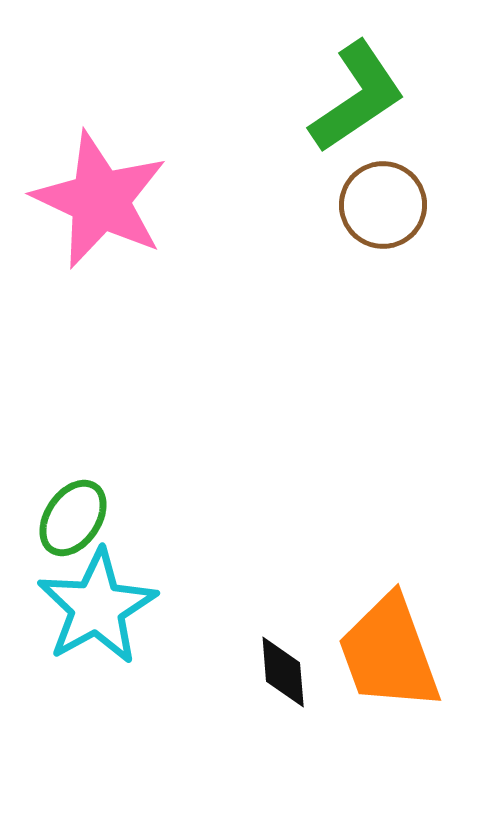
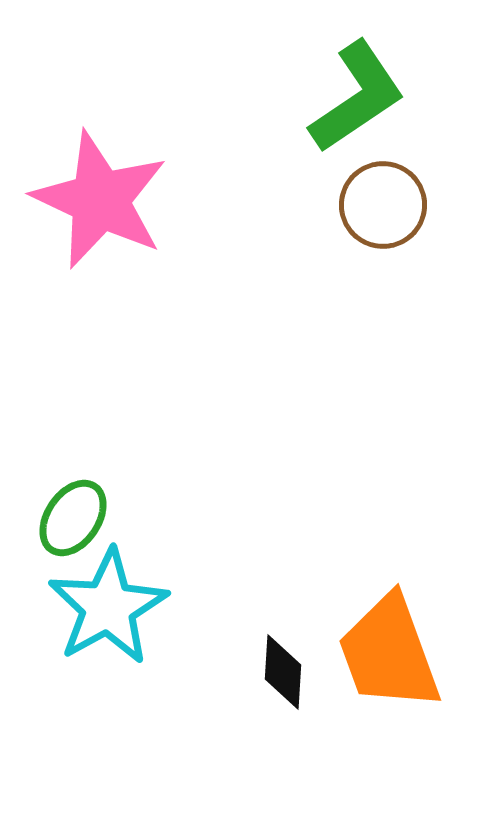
cyan star: moved 11 px right
black diamond: rotated 8 degrees clockwise
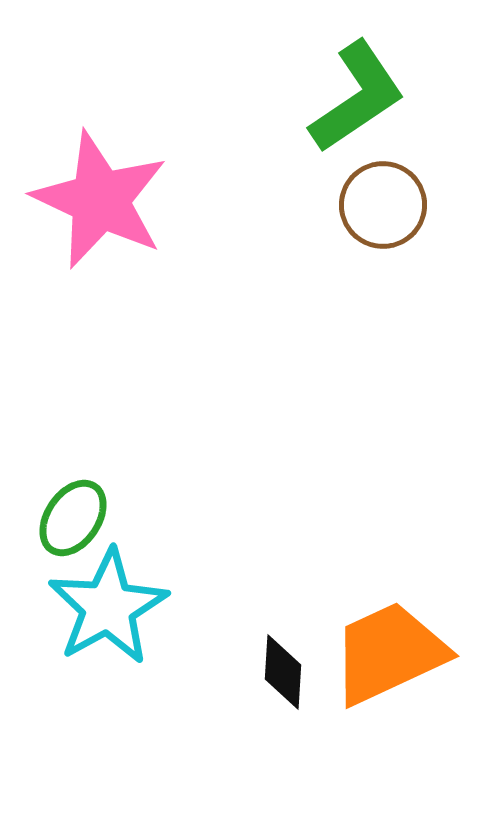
orange trapezoid: rotated 85 degrees clockwise
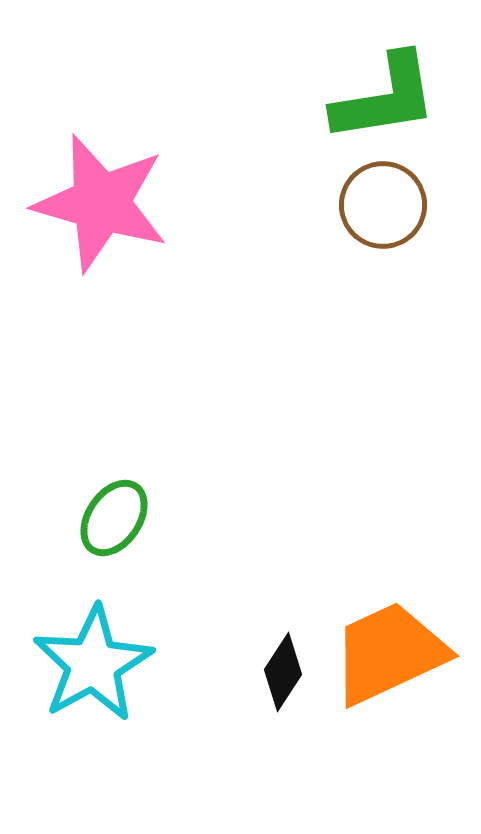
green L-shape: moved 28 px right, 1 px down; rotated 25 degrees clockwise
pink star: moved 1 px right, 3 px down; rotated 9 degrees counterclockwise
green ellipse: moved 41 px right
cyan star: moved 15 px left, 57 px down
black diamond: rotated 30 degrees clockwise
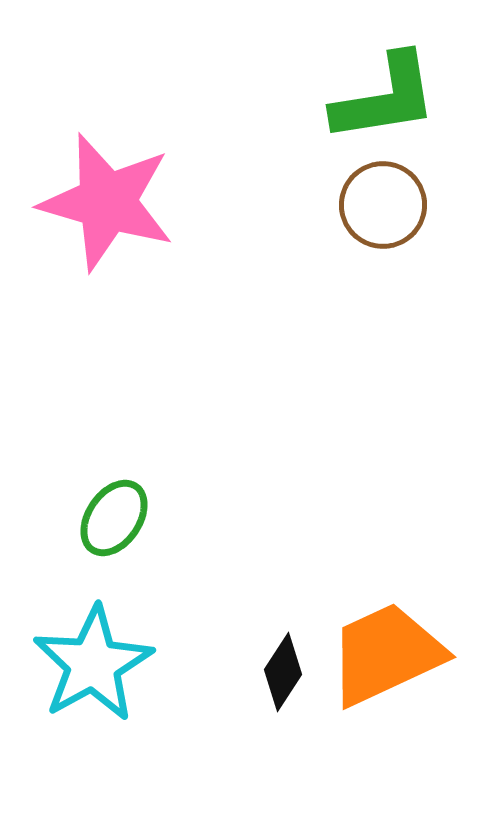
pink star: moved 6 px right, 1 px up
orange trapezoid: moved 3 px left, 1 px down
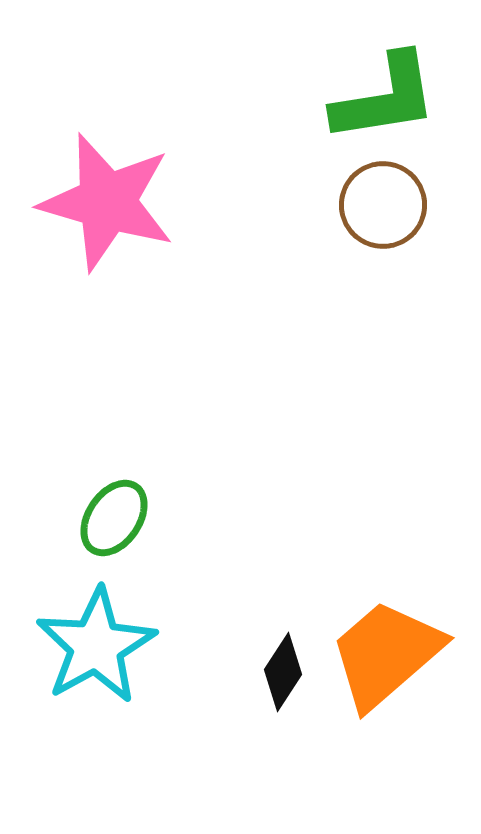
orange trapezoid: rotated 16 degrees counterclockwise
cyan star: moved 3 px right, 18 px up
